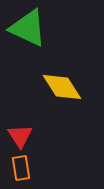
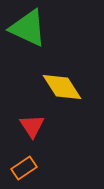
red triangle: moved 12 px right, 10 px up
orange rectangle: moved 3 px right; rotated 65 degrees clockwise
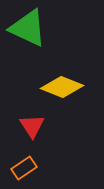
yellow diamond: rotated 36 degrees counterclockwise
